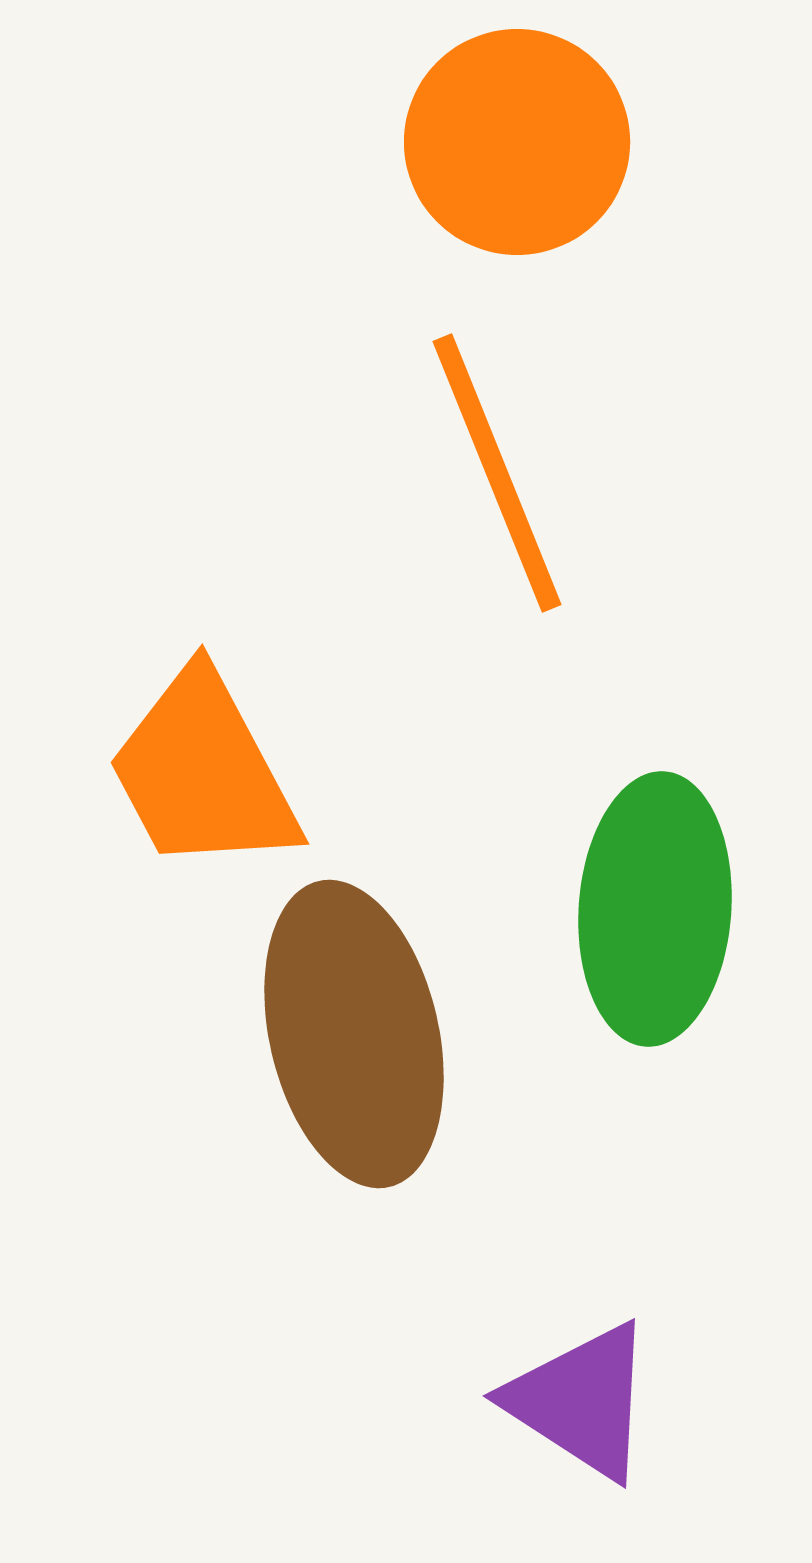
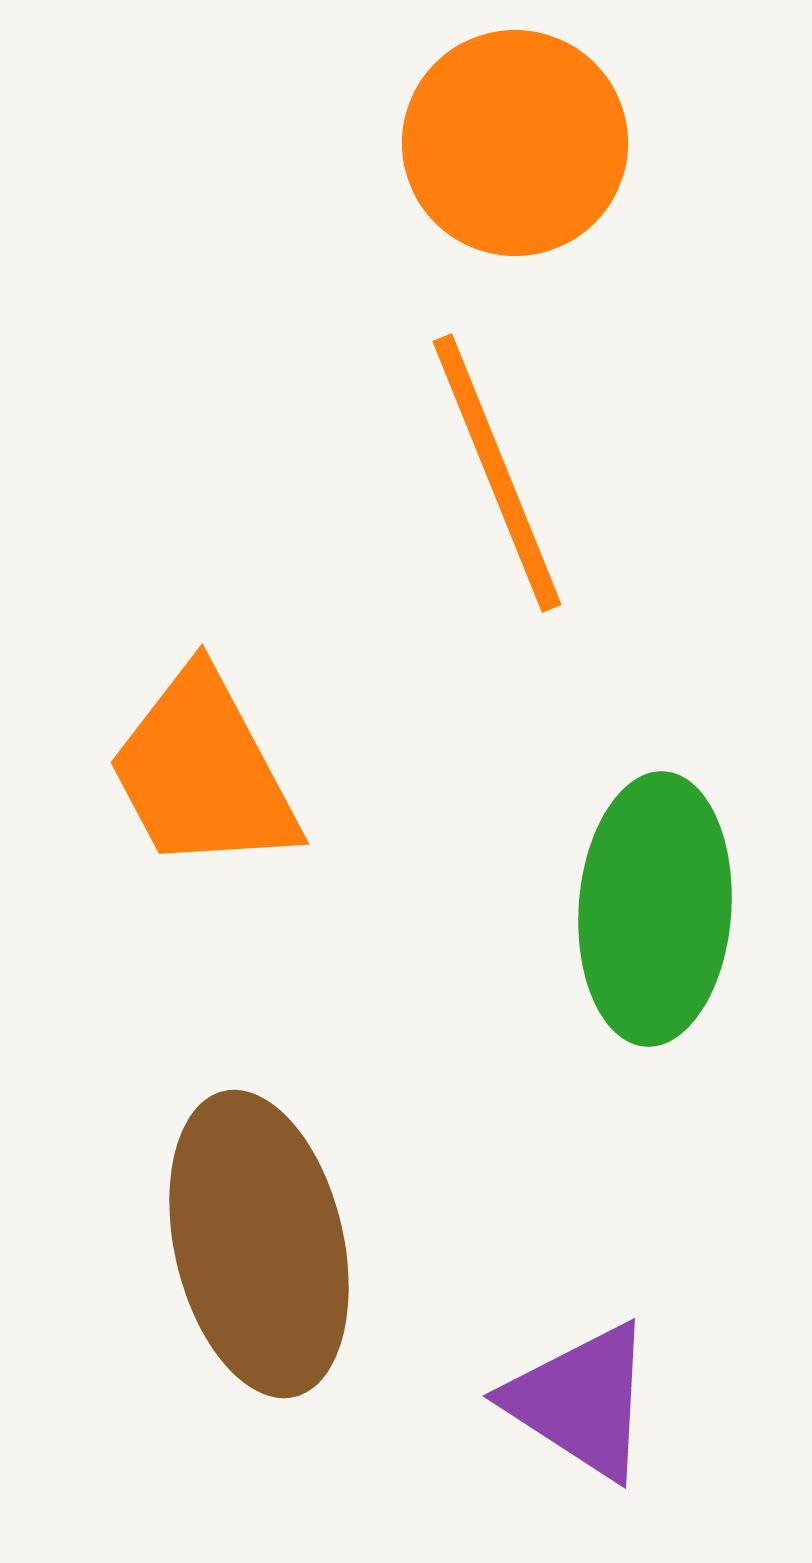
orange circle: moved 2 px left, 1 px down
brown ellipse: moved 95 px left, 210 px down
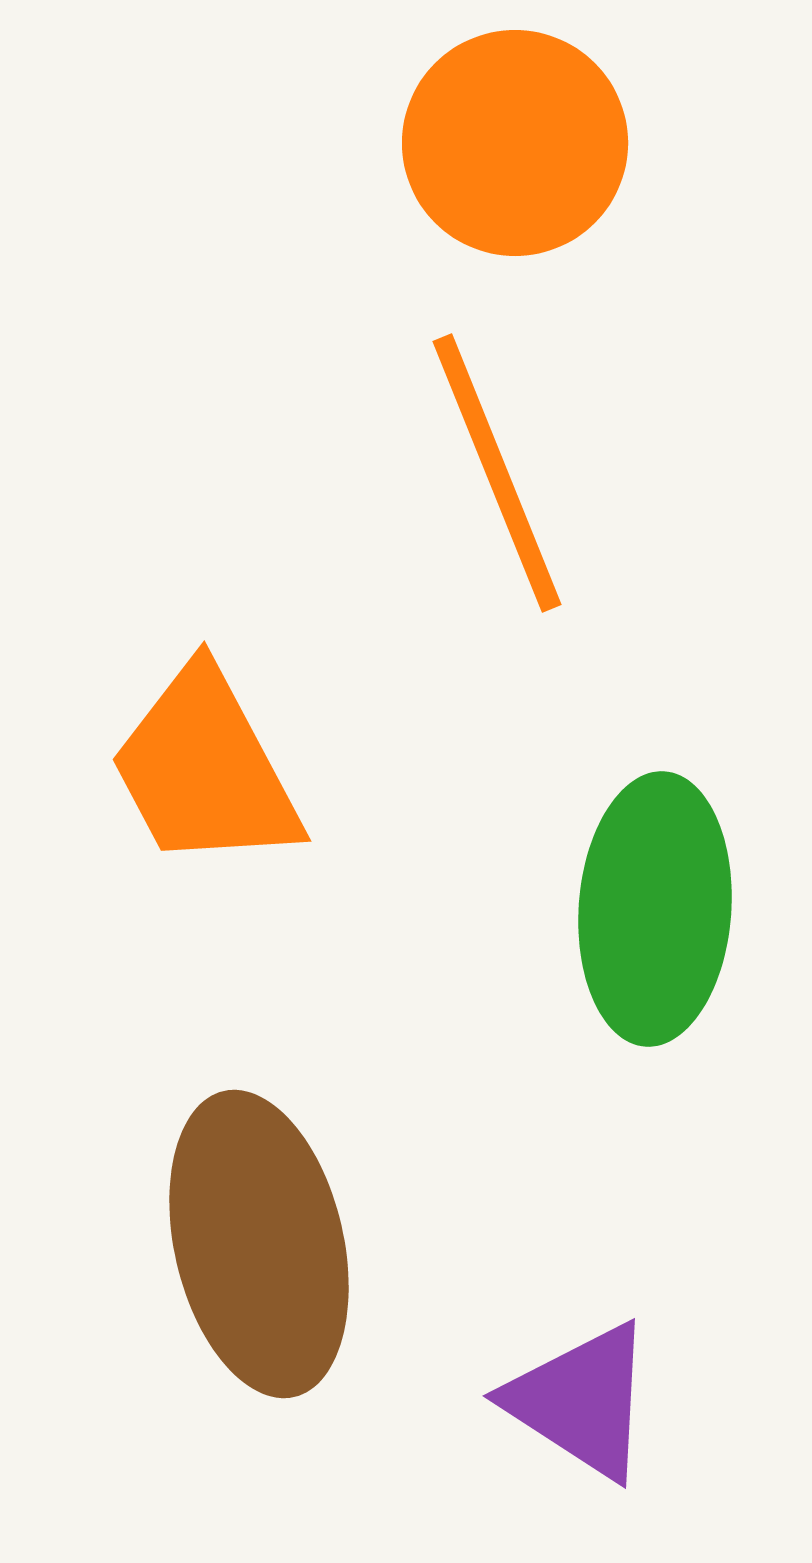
orange trapezoid: moved 2 px right, 3 px up
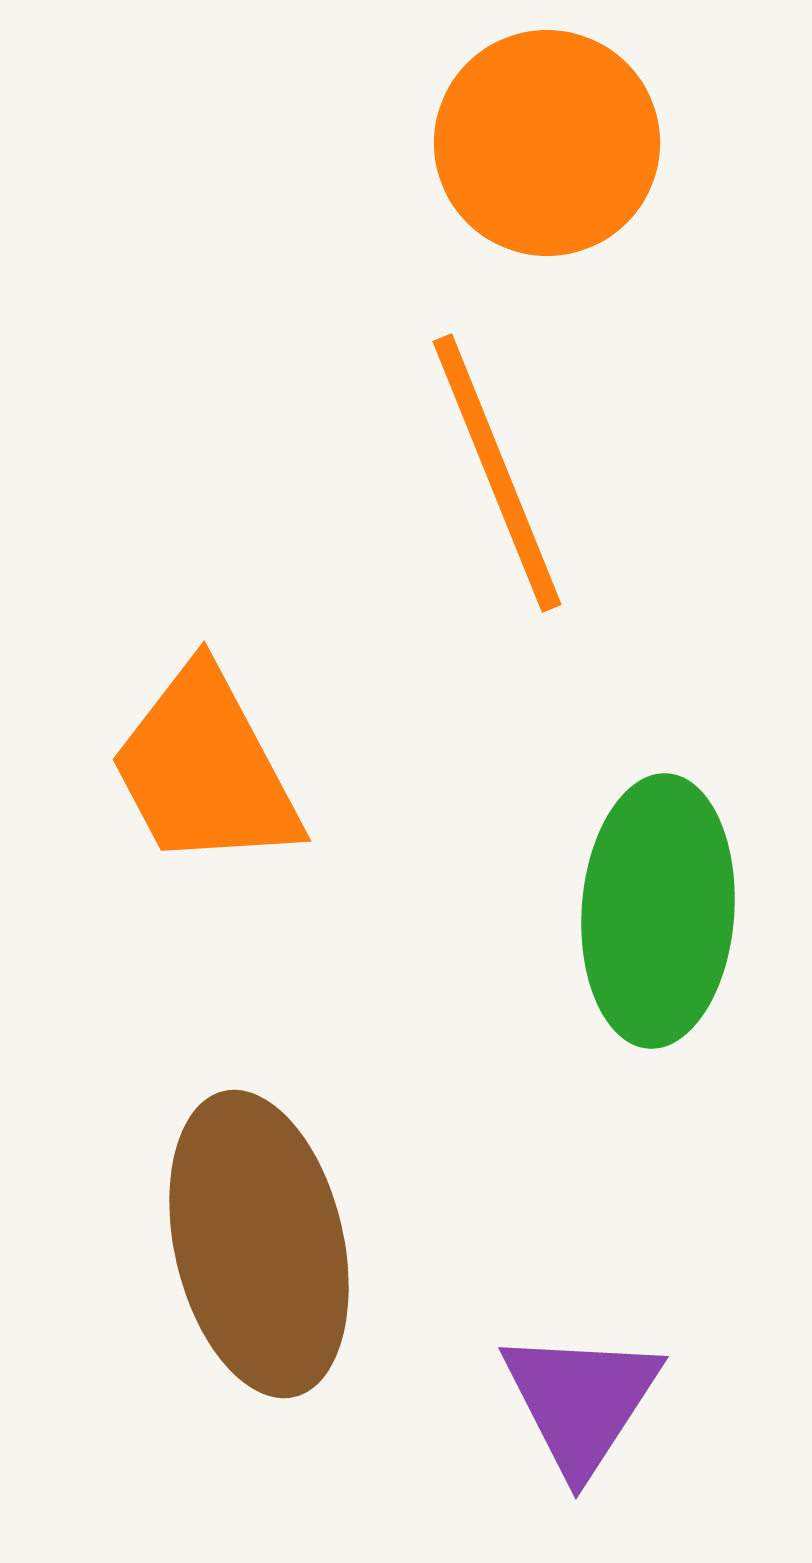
orange circle: moved 32 px right
green ellipse: moved 3 px right, 2 px down
purple triangle: rotated 30 degrees clockwise
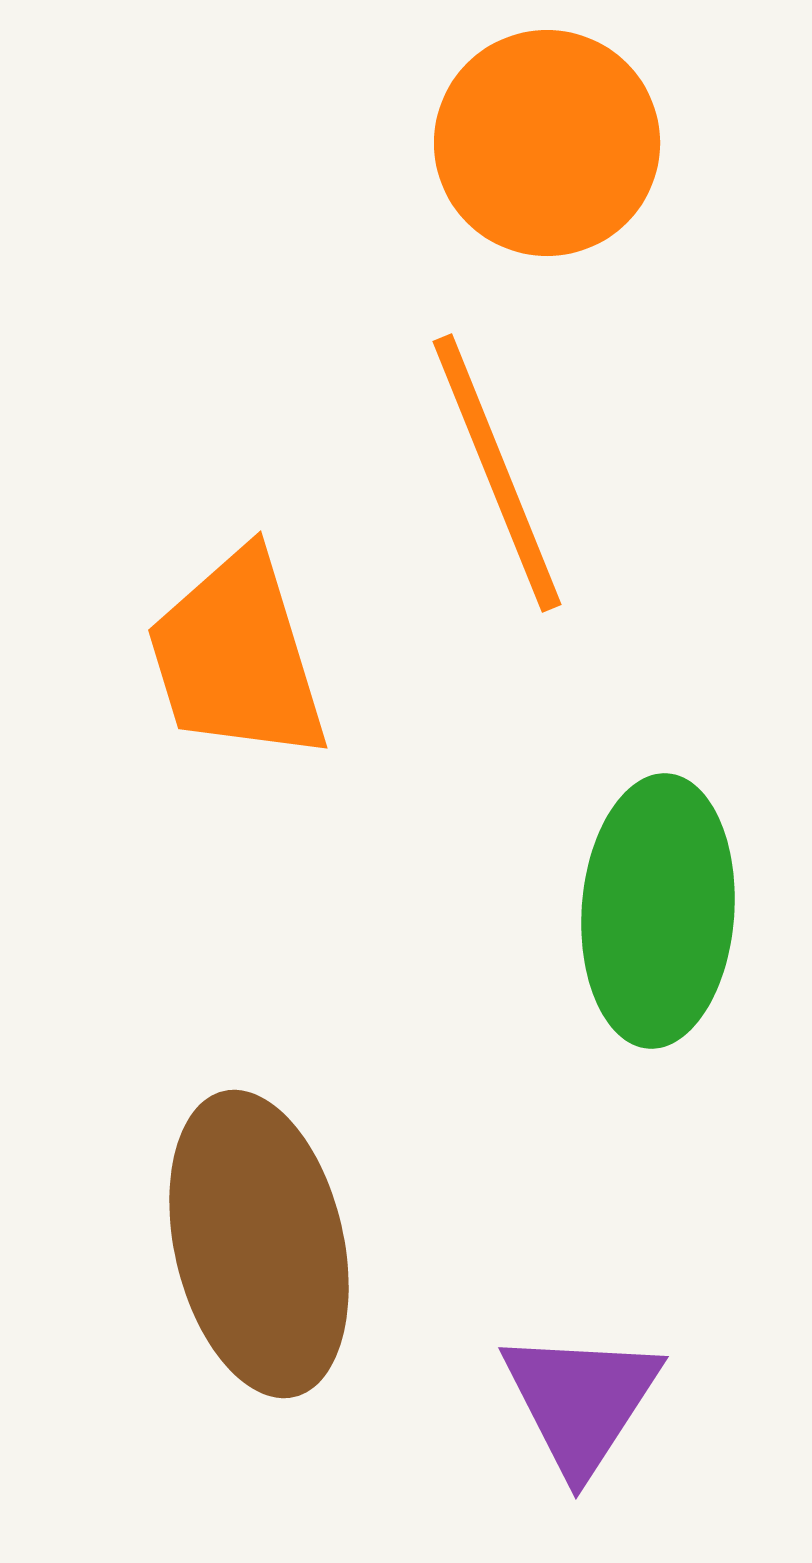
orange trapezoid: moved 32 px right, 112 px up; rotated 11 degrees clockwise
